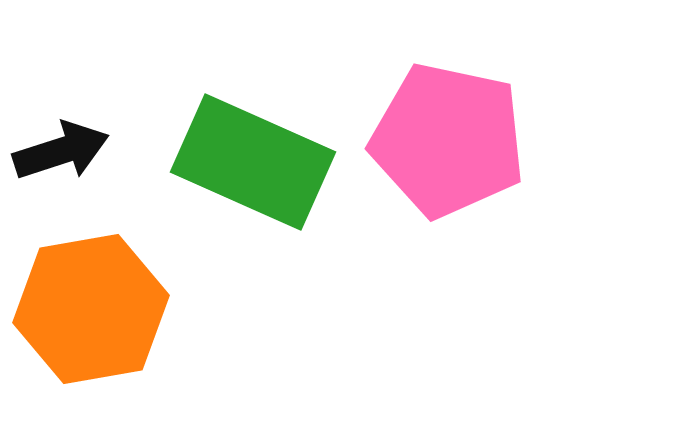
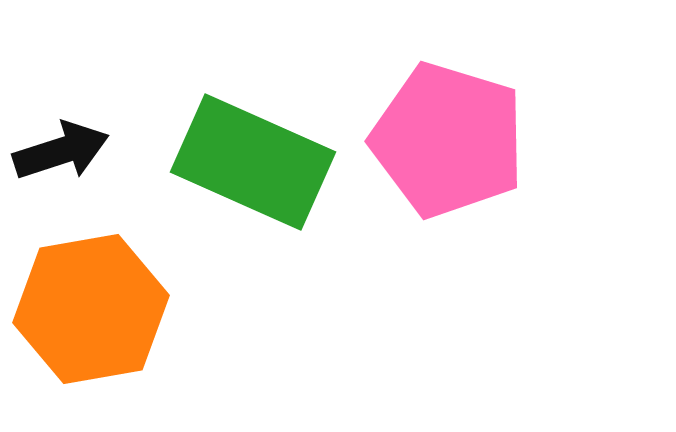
pink pentagon: rotated 5 degrees clockwise
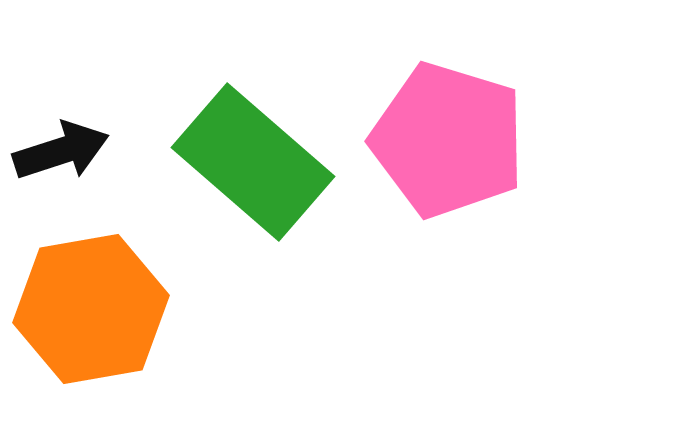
green rectangle: rotated 17 degrees clockwise
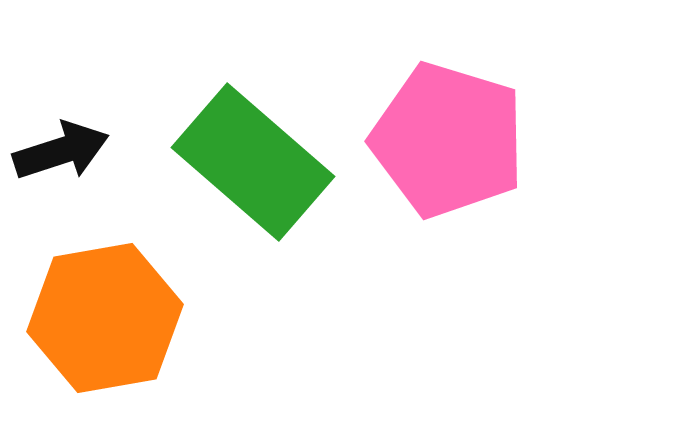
orange hexagon: moved 14 px right, 9 px down
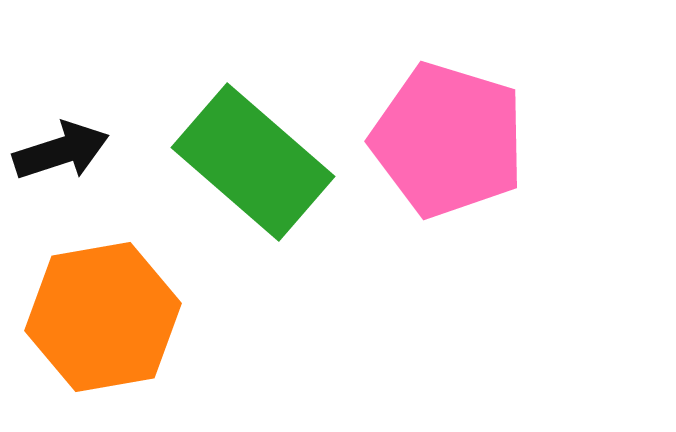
orange hexagon: moved 2 px left, 1 px up
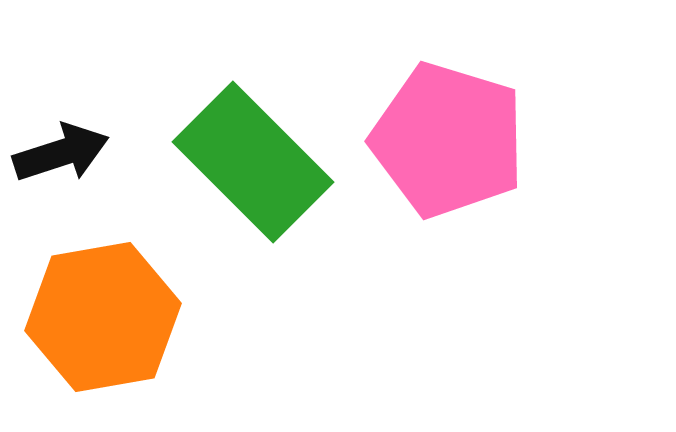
black arrow: moved 2 px down
green rectangle: rotated 4 degrees clockwise
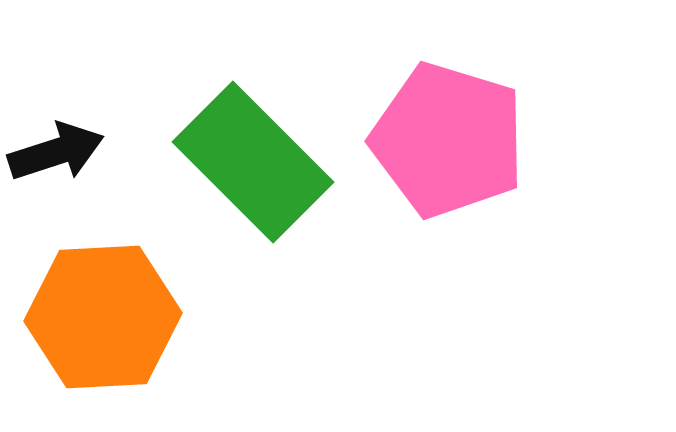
black arrow: moved 5 px left, 1 px up
orange hexagon: rotated 7 degrees clockwise
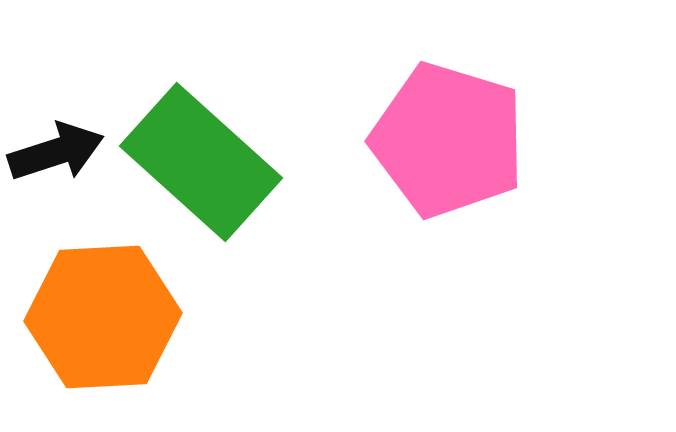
green rectangle: moved 52 px left; rotated 3 degrees counterclockwise
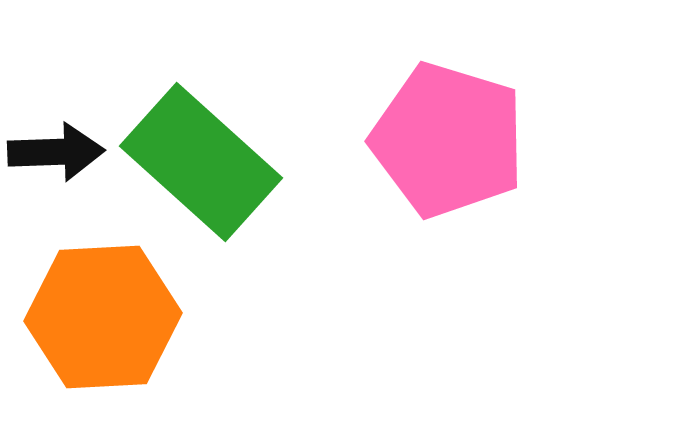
black arrow: rotated 16 degrees clockwise
